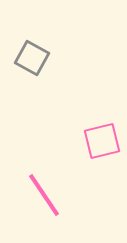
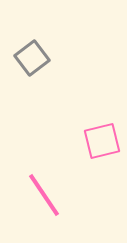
gray square: rotated 24 degrees clockwise
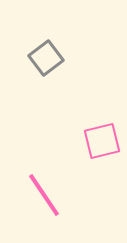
gray square: moved 14 px right
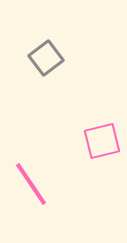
pink line: moved 13 px left, 11 px up
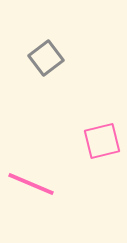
pink line: rotated 33 degrees counterclockwise
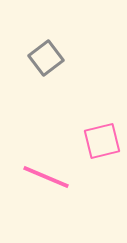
pink line: moved 15 px right, 7 px up
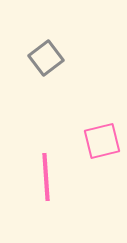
pink line: rotated 63 degrees clockwise
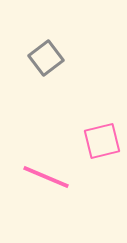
pink line: rotated 63 degrees counterclockwise
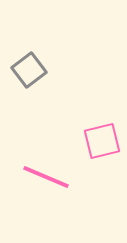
gray square: moved 17 px left, 12 px down
